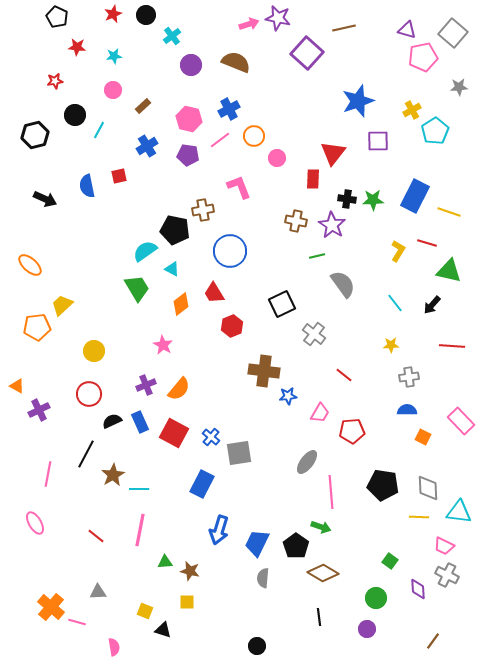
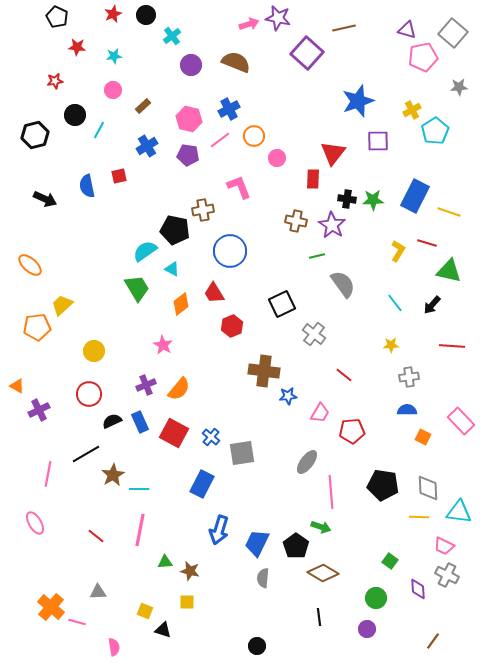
gray square at (239, 453): moved 3 px right
black line at (86, 454): rotated 32 degrees clockwise
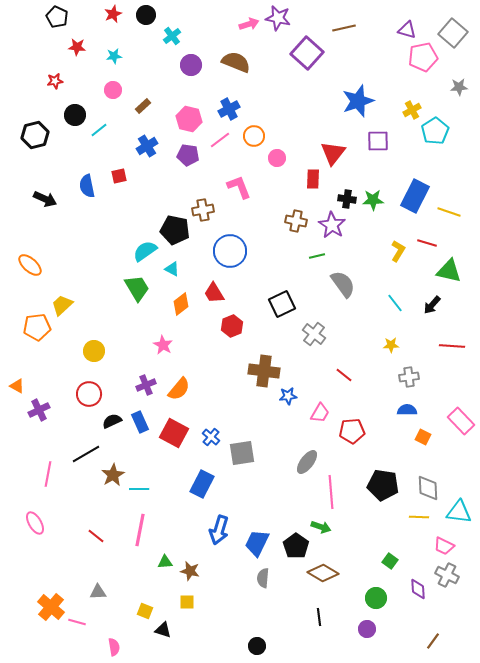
cyan line at (99, 130): rotated 24 degrees clockwise
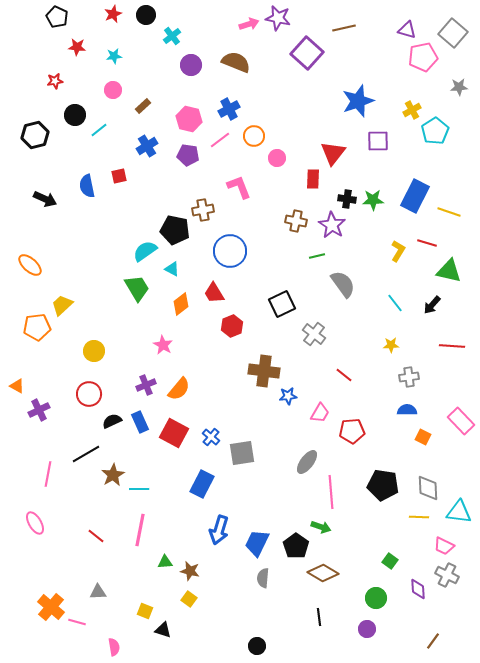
yellow square at (187, 602): moved 2 px right, 3 px up; rotated 35 degrees clockwise
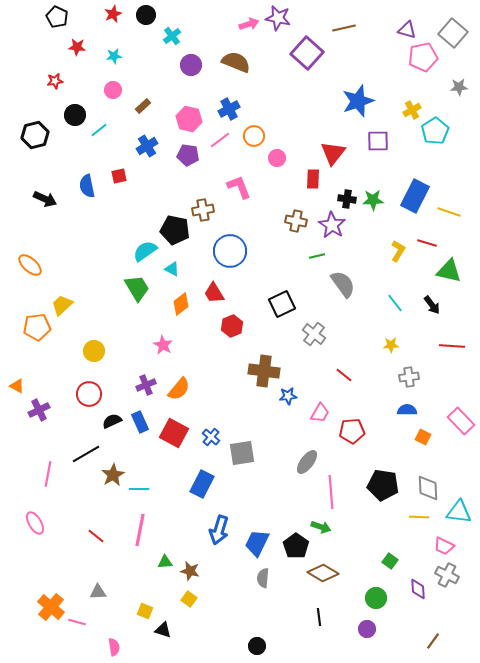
black arrow at (432, 305): rotated 78 degrees counterclockwise
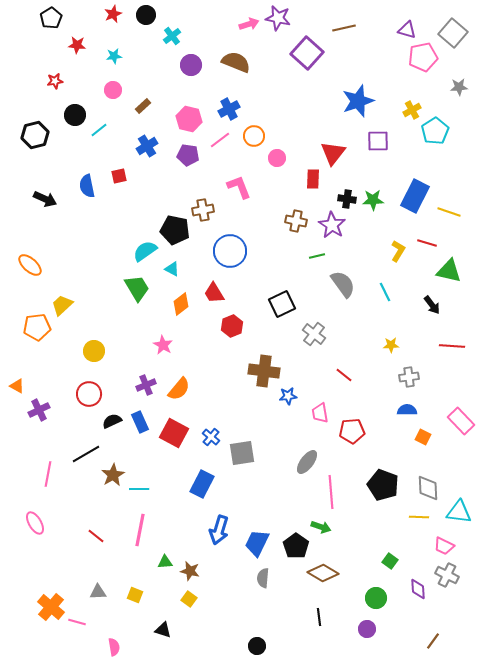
black pentagon at (57, 17): moved 6 px left, 1 px down; rotated 15 degrees clockwise
red star at (77, 47): moved 2 px up
cyan line at (395, 303): moved 10 px left, 11 px up; rotated 12 degrees clockwise
pink trapezoid at (320, 413): rotated 140 degrees clockwise
black pentagon at (383, 485): rotated 12 degrees clockwise
yellow square at (145, 611): moved 10 px left, 16 px up
